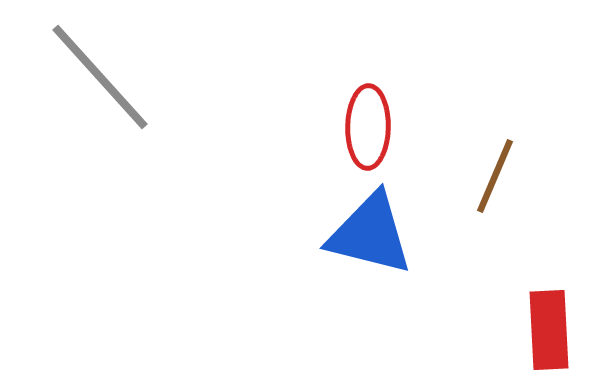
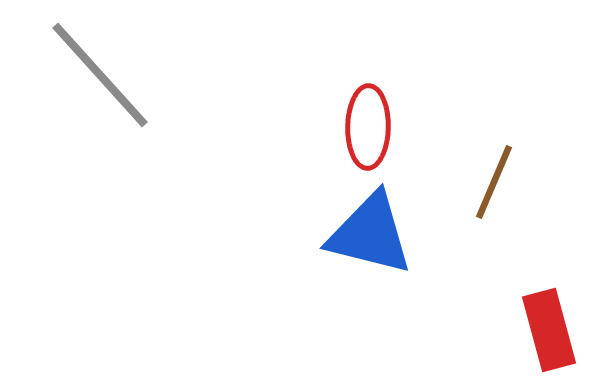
gray line: moved 2 px up
brown line: moved 1 px left, 6 px down
red rectangle: rotated 12 degrees counterclockwise
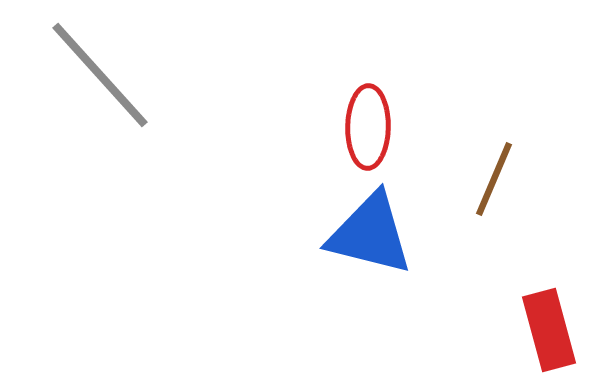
brown line: moved 3 px up
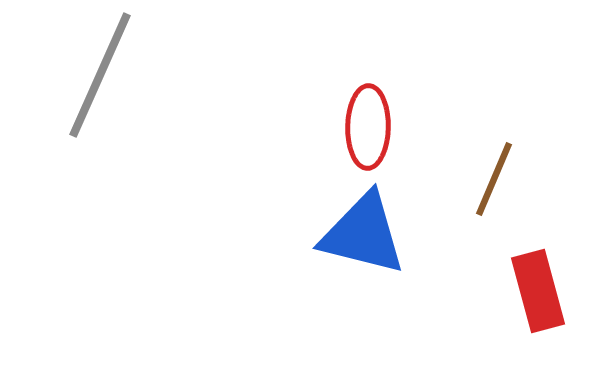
gray line: rotated 66 degrees clockwise
blue triangle: moved 7 px left
red rectangle: moved 11 px left, 39 px up
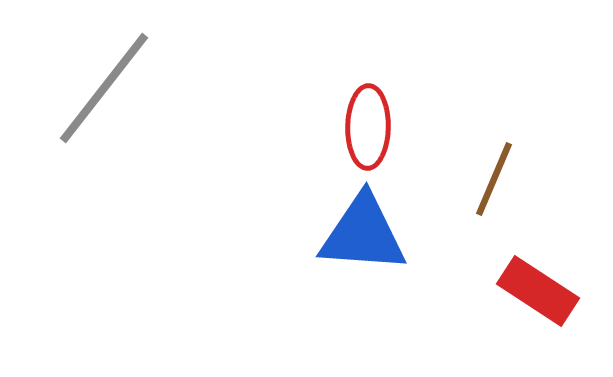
gray line: moved 4 px right, 13 px down; rotated 14 degrees clockwise
blue triangle: rotated 10 degrees counterclockwise
red rectangle: rotated 42 degrees counterclockwise
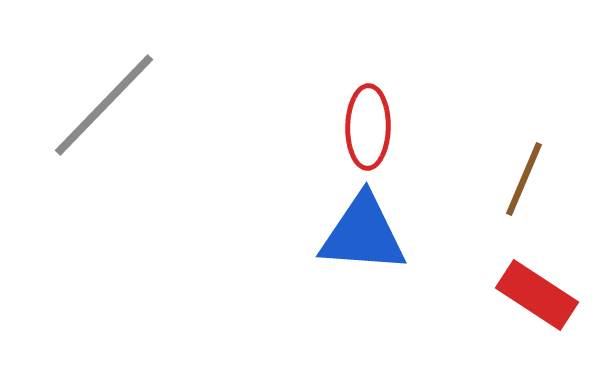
gray line: moved 17 px down; rotated 6 degrees clockwise
brown line: moved 30 px right
red rectangle: moved 1 px left, 4 px down
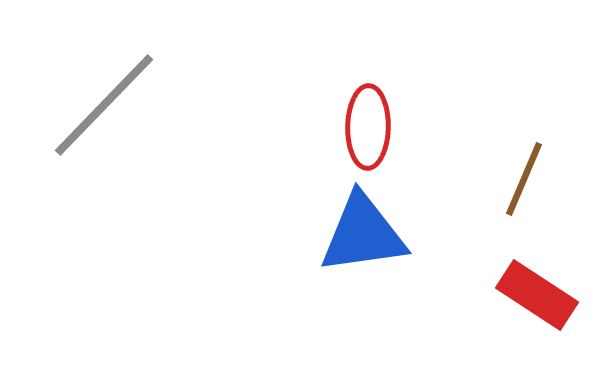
blue triangle: rotated 12 degrees counterclockwise
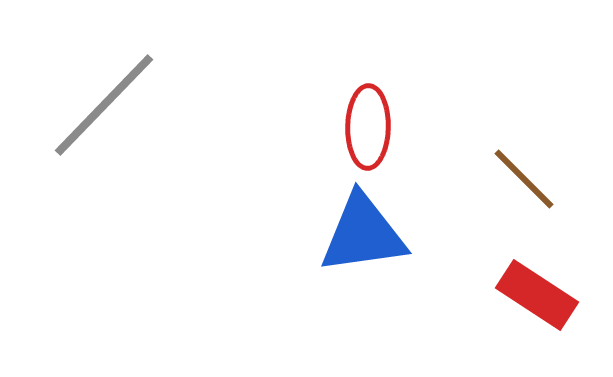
brown line: rotated 68 degrees counterclockwise
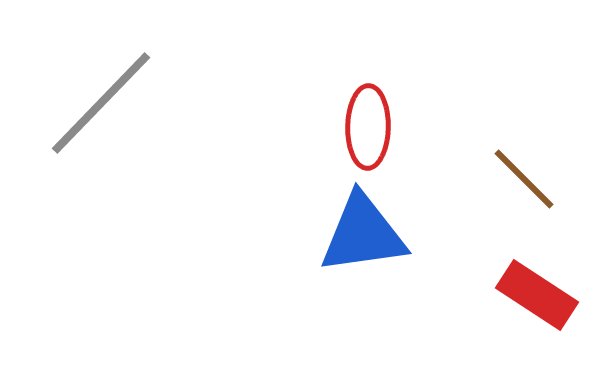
gray line: moved 3 px left, 2 px up
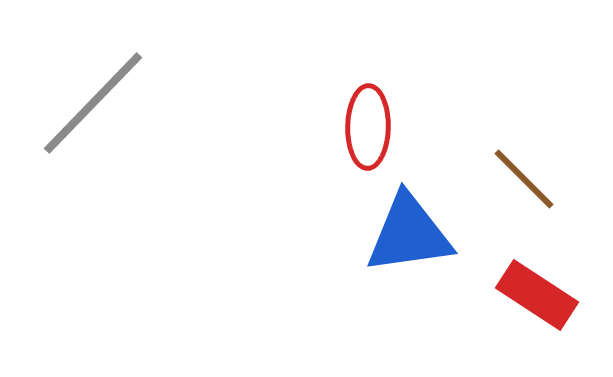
gray line: moved 8 px left
blue triangle: moved 46 px right
